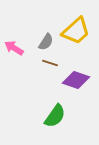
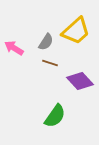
purple diamond: moved 4 px right, 1 px down; rotated 28 degrees clockwise
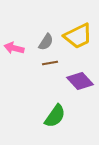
yellow trapezoid: moved 2 px right, 5 px down; rotated 16 degrees clockwise
pink arrow: rotated 18 degrees counterclockwise
brown line: rotated 28 degrees counterclockwise
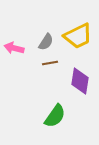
purple diamond: rotated 52 degrees clockwise
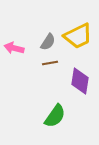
gray semicircle: moved 2 px right
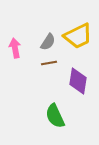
pink arrow: moved 1 px right; rotated 66 degrees clockwise
brown line: moved 1 px left
purple diamond: moved 2 px left
green semicircle: rotated 120 degrees clockwise
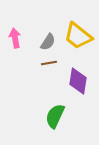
yellow trapezoid: rotated 64 degrees clockwise
pink arrow: moved 10 px up
green semicircle: rotated 50 degrees clockwise
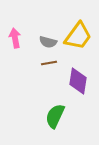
yellow trapezoid: rotated 92 degrees counterclockwise
gray semicircle: rotated 72 degrees clockwise
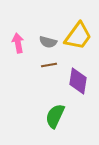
pink arrow: moved 3 px right, 5 px down
brown line: moved 2 px down
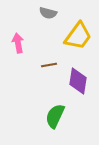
gray semicircle: moved 29 px up
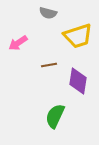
yellow trapezoid: rotated 36 degrees clockwise
pink arrow: rotated 114 degrees counterclockwise
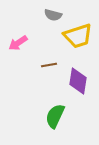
gray semicircle: moved 5 px right, 2 px down
